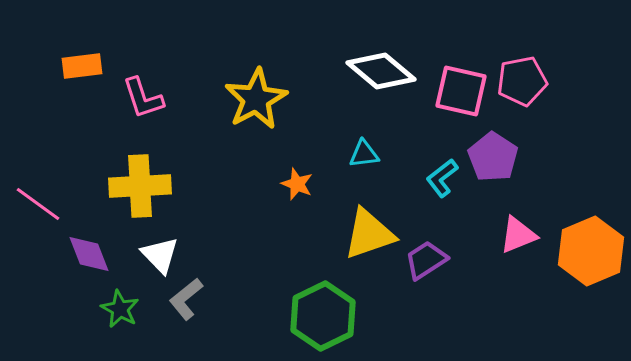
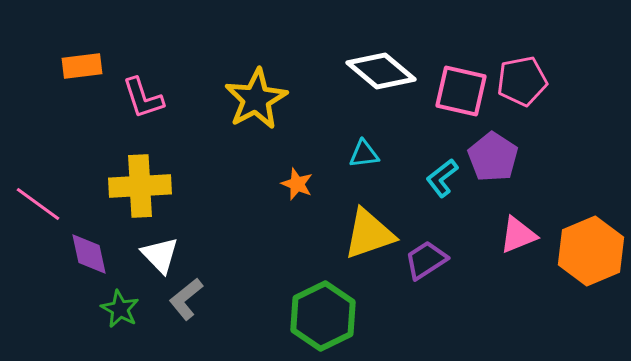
purple diamond: rotated 9 degrees clockwise
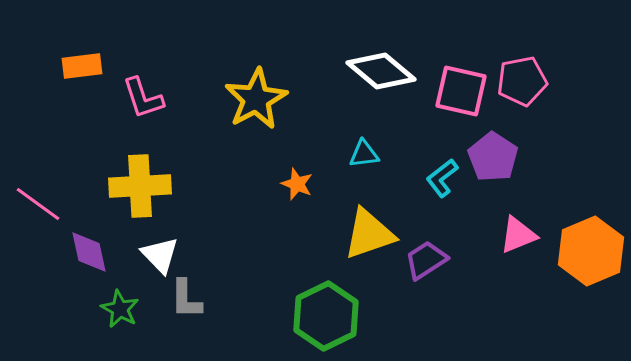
purple diamond: moved 2 px up
gray L-shape: rotated 51 degrees counterclockwise
green hexagon: moved 3 px right
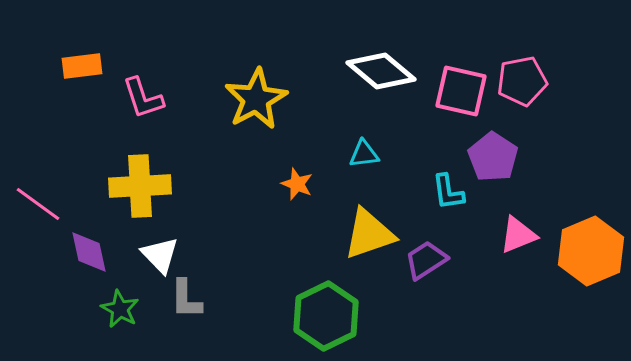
cyan L-shape: moved 6 px right, 14 px down; rotated 60 degrees counterclockwise
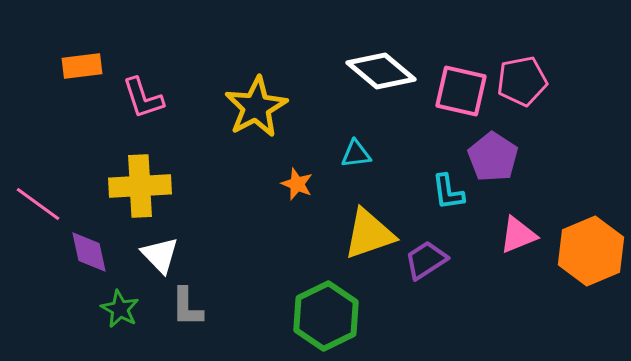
yellow star: moved 8 px down
cyan triangle: moved 8 px left
gray L-shape: moved 1 px right, 8 px down
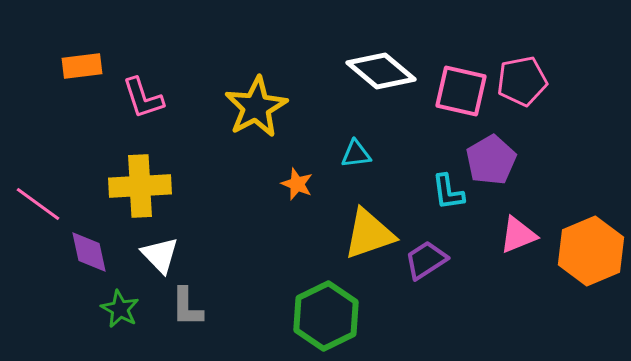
purple pentagon: moved 2 px left, 3 px down; rotated 9 degrees clockwise
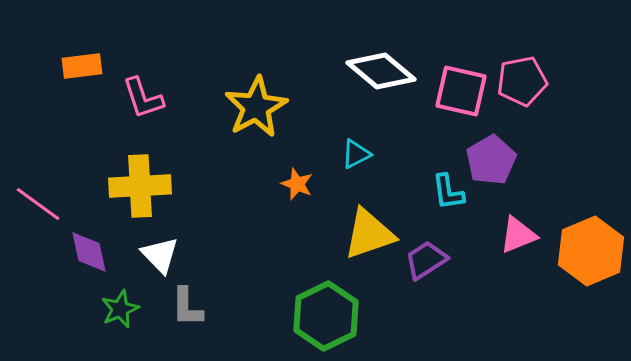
cyan triangle: rotated 20 degrees counterclockwise
green star: rotated 21 degrees clockwise
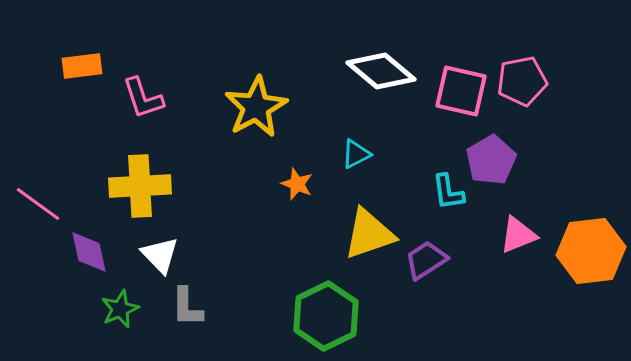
orange hexagon: rotated 16 degrees clockwise
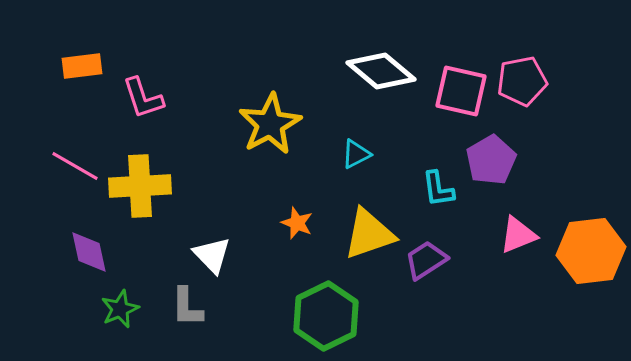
yellow star: moved 14 px right, 17 px down
orange star: moved 39 px down
cyan L-shape: moved 10 px left, 3 px up
pink line: moved 37 px right, 38 px up; rotated 6 degrees counterclockwise
white triangle: moved 52 px right
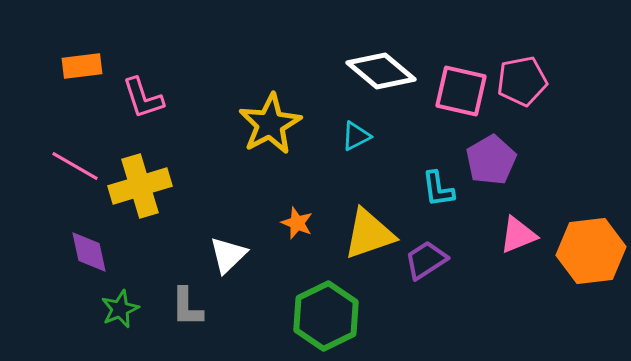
cyan triangle: moved 18 px up
yellow cross: rotated 14 degrees counterclockwise
white triangle: moved 16 px right; rotated 30 degrees clockwise
